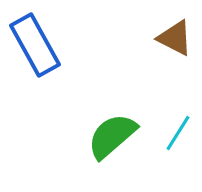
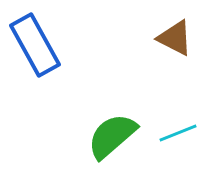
cyan line: rotated 36 degrees clockwise
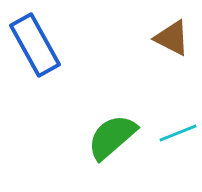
brown triangle: moved 3 px left
green semicircle: moved 1 px down
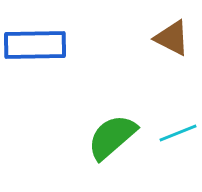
blue rectangle: rotated 62 degrees counterclockwise
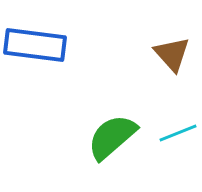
brown triangle: moved 16 px down; rotated 21 degrees clockwise
blue rectangle: rotated 8 degrees clockwise
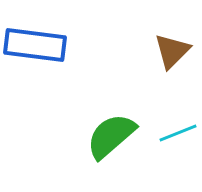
brown triangle: moved 3 px up; rotated 27 degrees clockwise
green semicircle: moved 1 px left, 1 px up
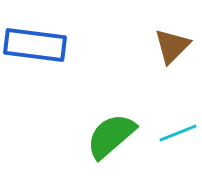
brown triangle: moved 5 px up
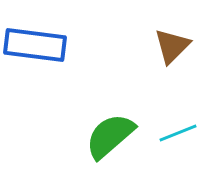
green semicircle: moved 1 px left
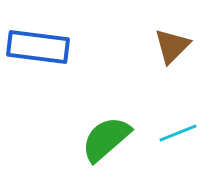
blue rectangle: moved 3 px right, 2 px down
green semicircle: moved 4 px left, 3 px down
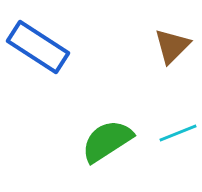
blue rectangle: rotated 26 degrees clockwise
green semicircle: moved 1 px right, 2 px down; rotated 8 degrees clockwise
